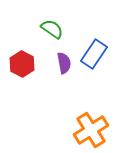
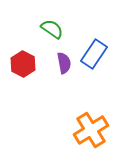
red hexagon: moved 1 px right
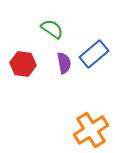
blue rectangle: rotated 16 degrees clockwise
red hexagon: rotated 20 degrees counterclockwise
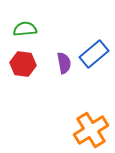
green semicircle: moved 27 px left; rotated 40 degrees counterclockwise
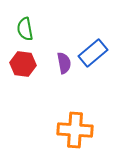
green semicircle: rotated 95 degrees counterclockwise
blue rectangle: moved 1 px left, 1 px up
orange cross: moved 16 px left; rotated 36 degrees clockwise
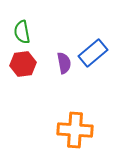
green semicircle: moved 3 px left, 3 px down
red hexagon: rotated 15 degrees counterclockwise
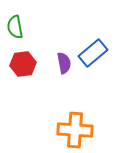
green semicircle: moved 7 px left, 5 px up
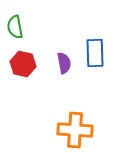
blue rectangle: moved 2 px right; rotated 52 degrees counterclockwise
red hexagon: rotated 20 degrees clockwise
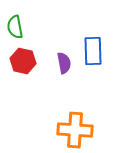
blue rectangle: moved 2 px left, 2 px up
red hexagon: moved 3 px up
